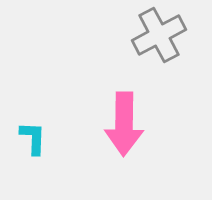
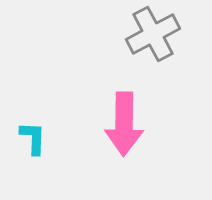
gray cross: moved 6 px left, 1 px up
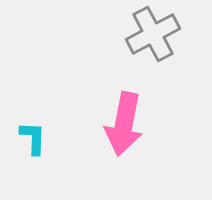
pink arrow: rotated 10 degrees clockwise
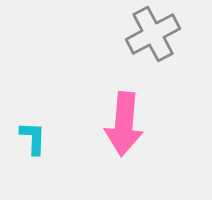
pink arrow: rotated 6 degrees counterclockwise
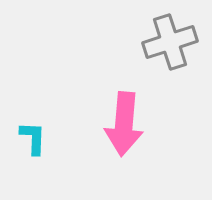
gray cross: moved 17 px right, 8 px down; rotated 10 degrees clockwise
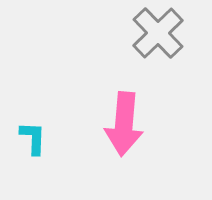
gray cross: moved 12 px left, 9 px up; rotated 26 degrees counterclockwise
